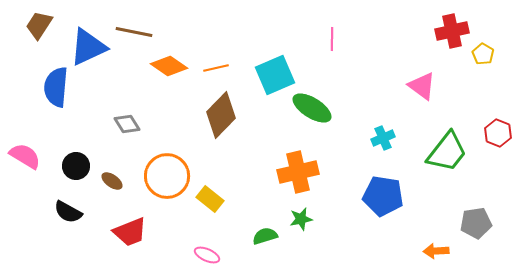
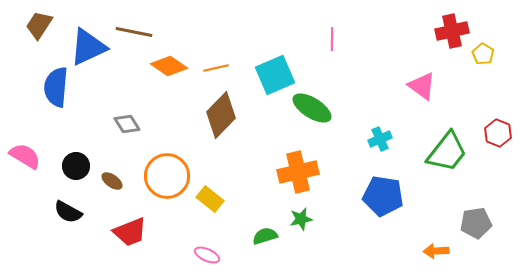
cyan cross: moved 3 px left, 1 px down
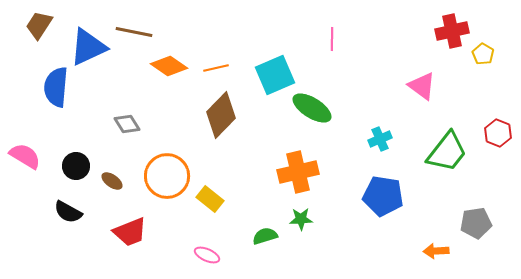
green star: rotated 10 degrees clockwise
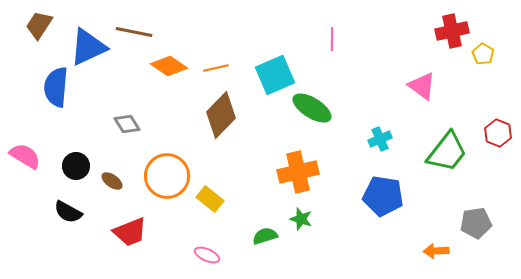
green star: rotated 20 degrees clockwise
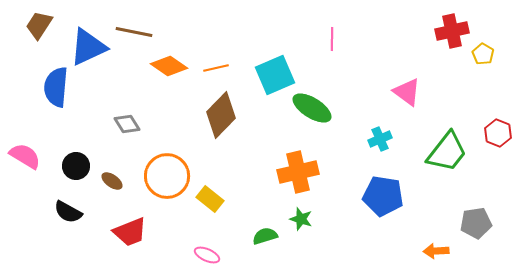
pink triangle: moved 15 px left, 6 px down
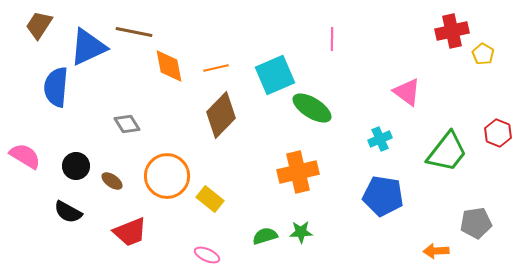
orange diamond: rotated 45 degrees clockwise
green star: moved 13 px down; rotated 20 degrees counterclockwise
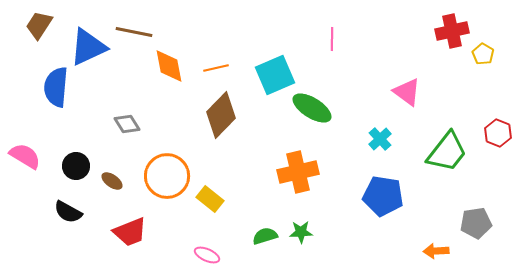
cyan cross: rotated 20 degrees counterclockwise
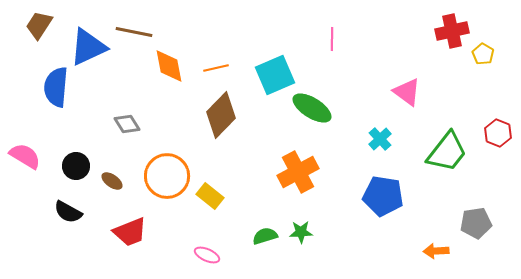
orange cross: rotated 15 degrees counterclockwise
yellow rectangle: moved 3 px up
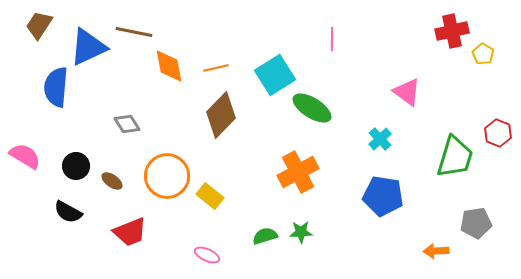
cyan square: rotated 9 degrees counterclockwise
green trapezoid: moved 8 px right, 5 px down; rotated 21 degrees counterclockwise
